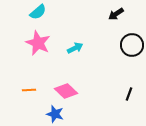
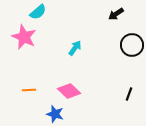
pink star: moved 14 px left, 6 px up
cyan arrow: rotated 28 degrees counterclockwise
pink diamond: moved 3 px right
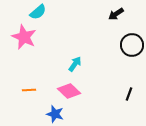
cyan arrow: moved 16 px down
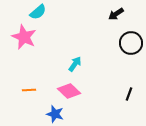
black circle: moved 1 px left, 2 px up
